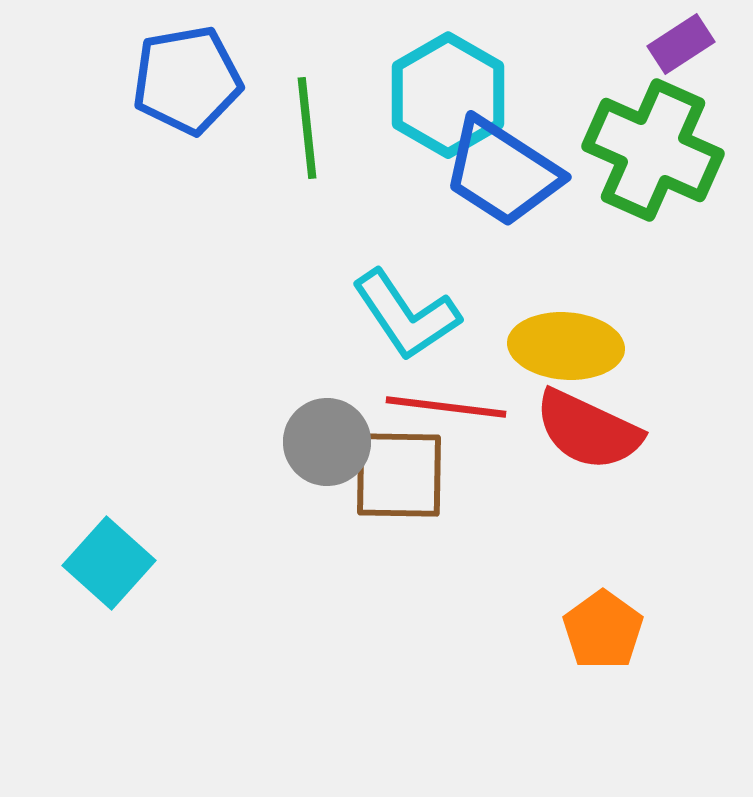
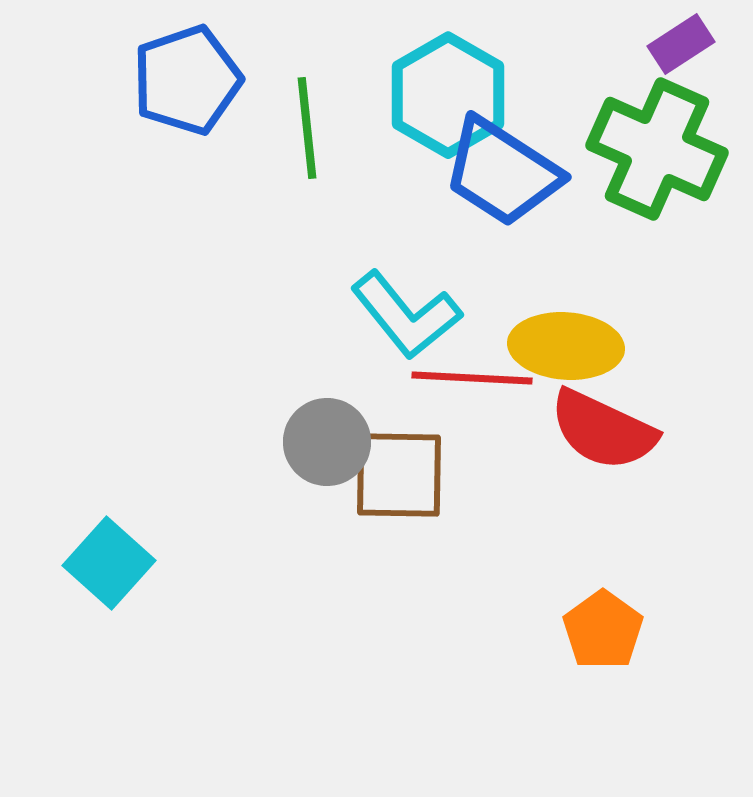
blue pentagon: rotated 9 degrees counterclockwise
green cross: moved 4 px right, 1 px up
cyan L-shape: rotated 5 degrees counterclockwise
red line: moved 26 px right, 29 px up; rotated 4 degrees counterclockwise
red semicircle: moved 15 px right
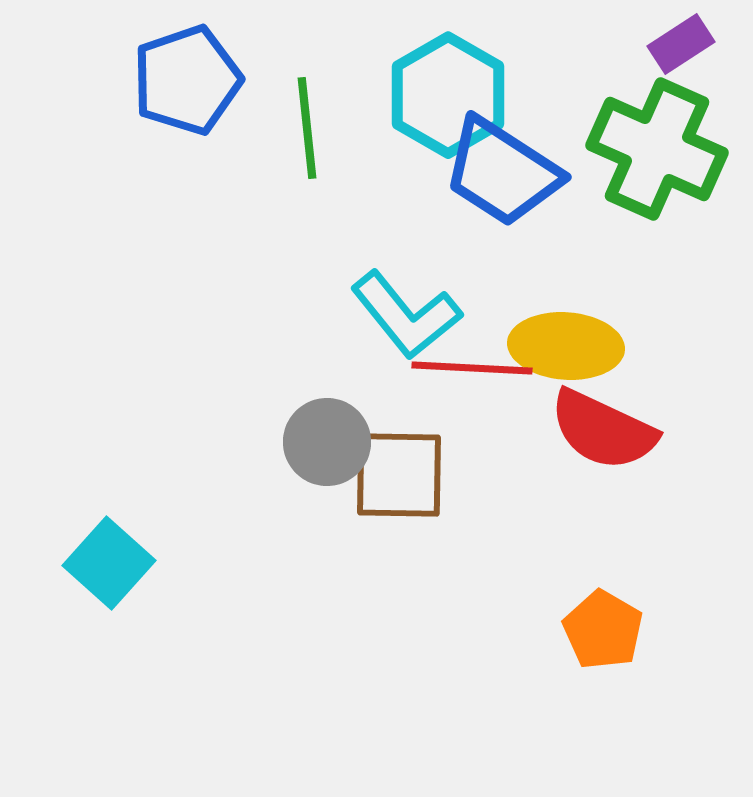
red line: moved 10 px up
orange pentagon: rotated 6 degrees counterclockwise
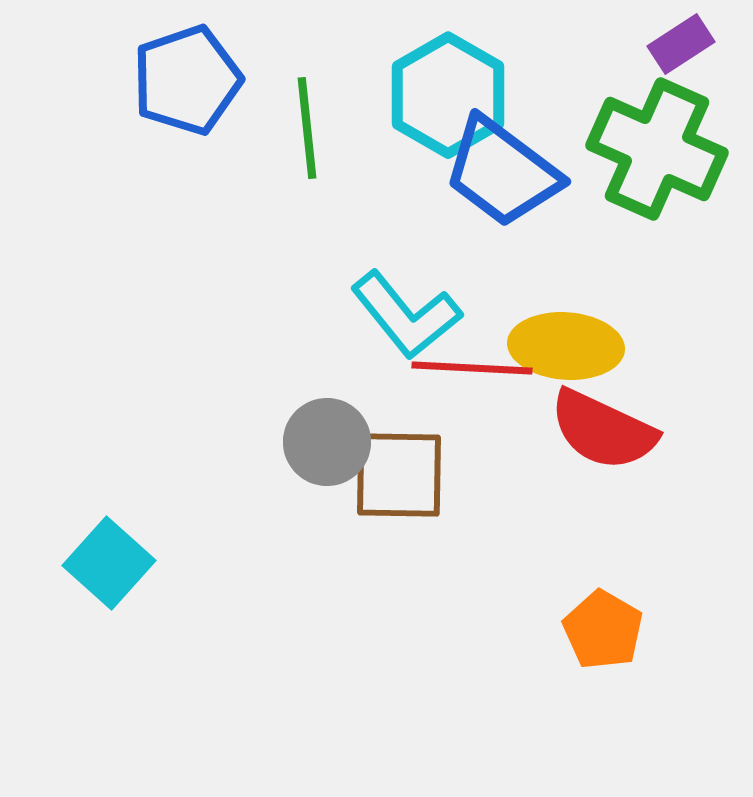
blue trapezoid: rotated 4 degrees clockwise
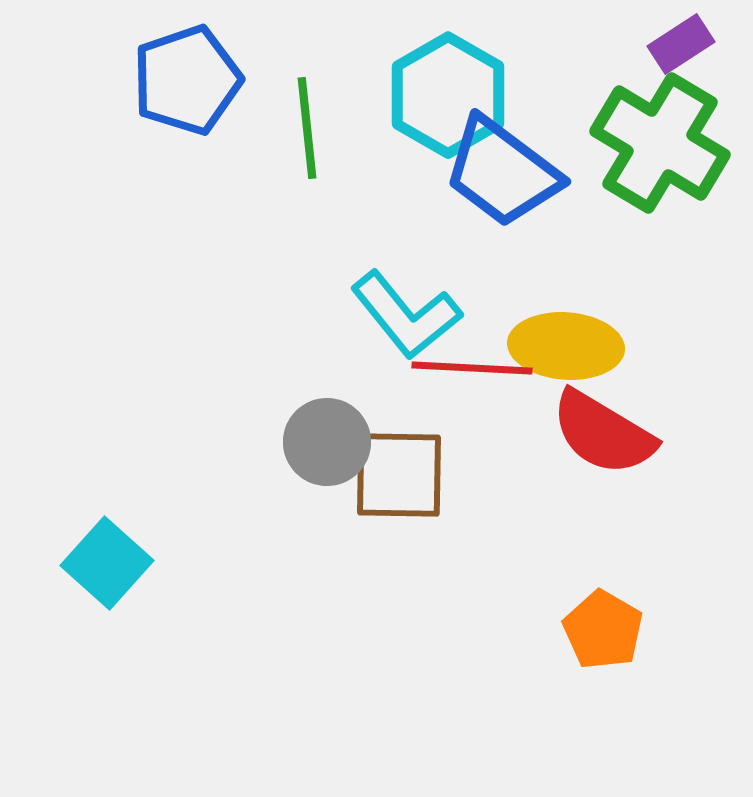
green cross: moved 3 px right, 6 px up; rotated 7 degrees clockwise
red semicircle: moved 3 px down; rotated 6 degrees clockwise
cyan square: moved 2 px left
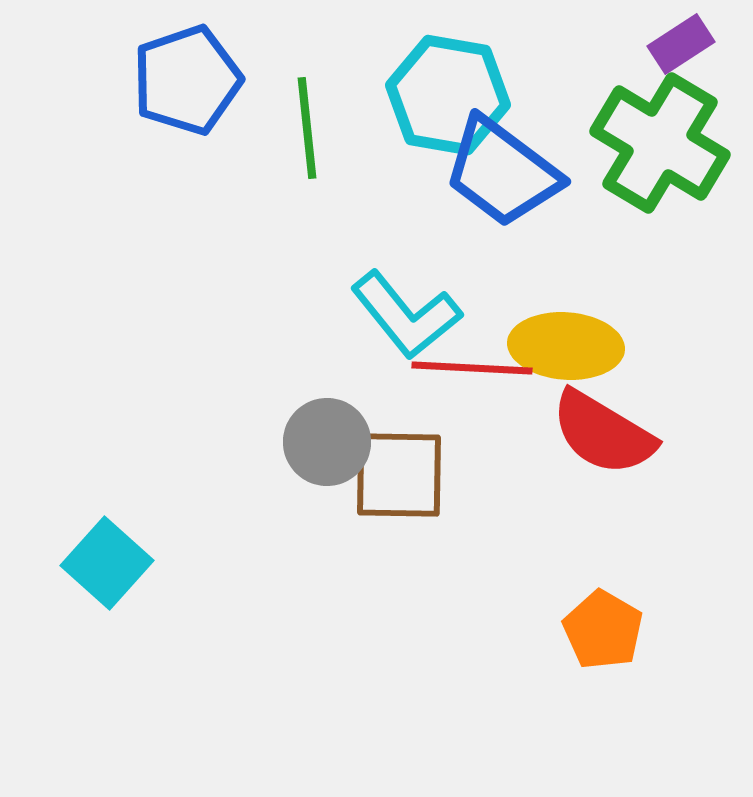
cyan hexagon: rotated 20 degrees counterclockwise
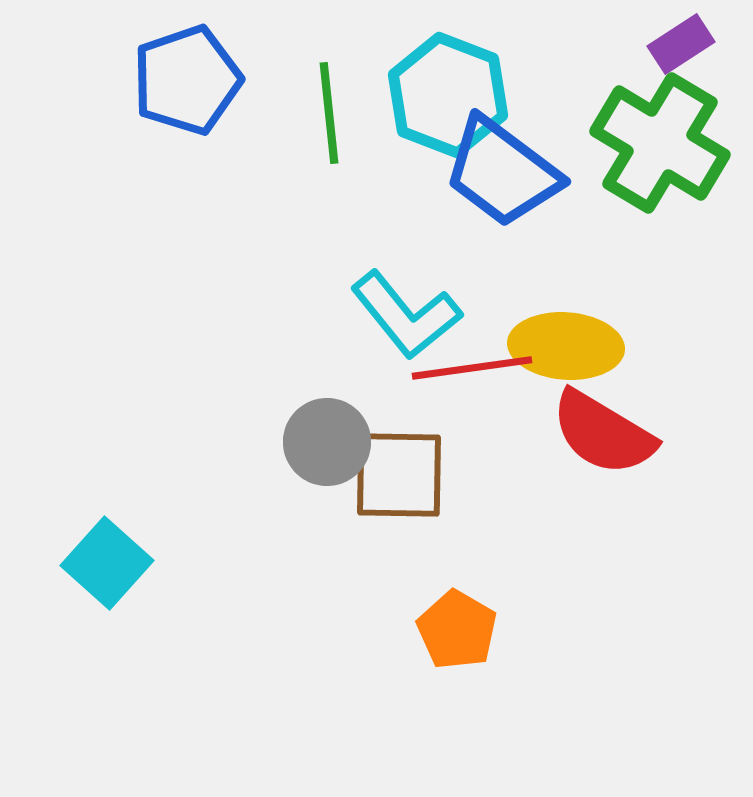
cyan hexagon: rotated 11 degrees clockwise
green line: moved 22 px right, 15 px up
red line: rotated 11 degrees counterclockwise
orange pentagon: moved 146 px left
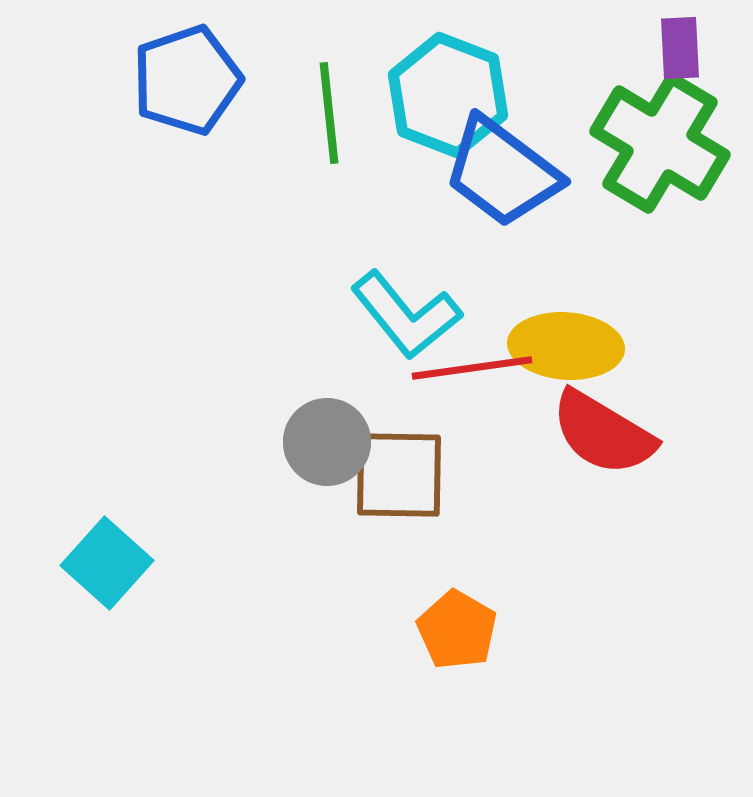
purple rectangle: moved 1 px left, 4 px down; rotated 60 degrees counterclockwise
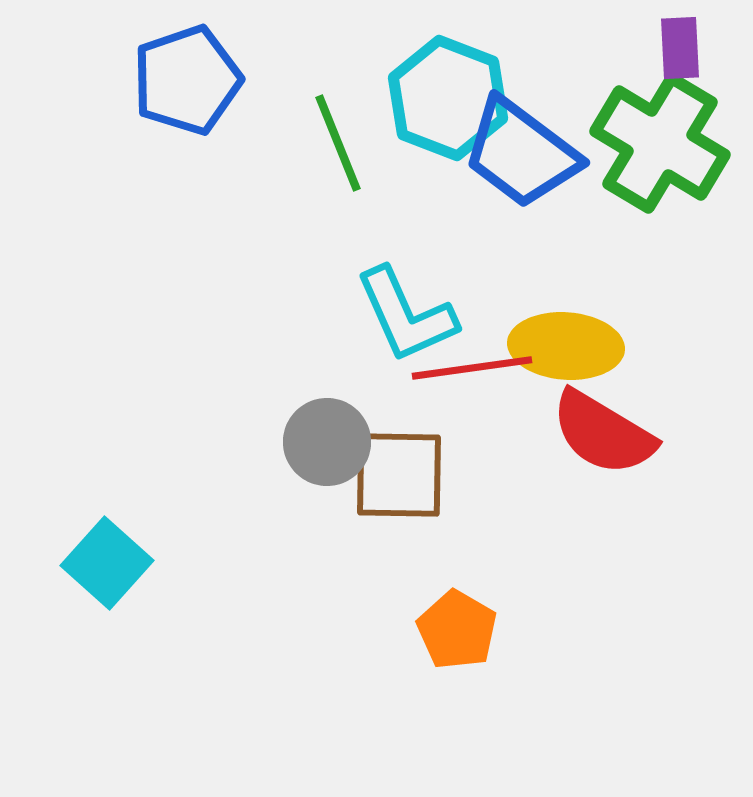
cyan hexagon: moved 3 px down
green line: moved 9 px right, 30 px down; rotated 16 degrees counterclockwise
blue trapezoid: moved 19 px right, 19 px up
cyan L-shape: rotated 15 degrees clockwise
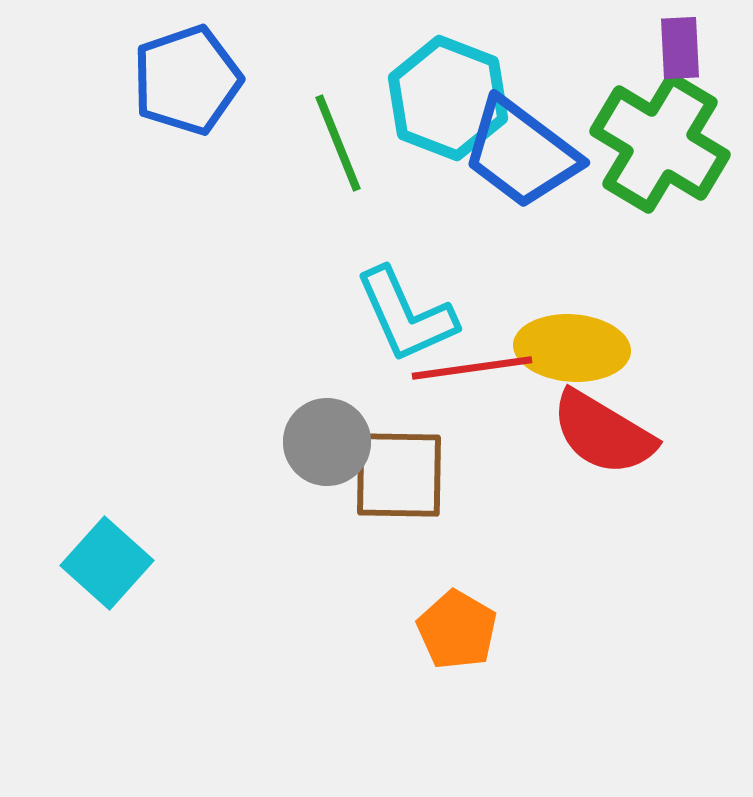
yellow ellipse: moved 6 px right, 2 px down
